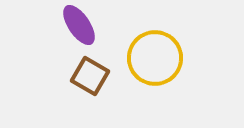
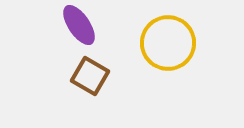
yellow circle: moved 13 px right, 15 px up
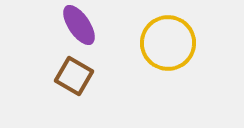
brown square: moved 16 px left
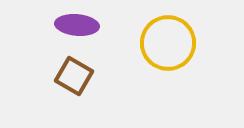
purple ellipse: moved 2 px left; rotated 51 degrees counterclockwise
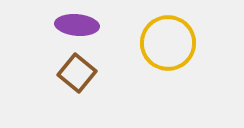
brown square: moved 3 px right, 3 px up; rotated 9 degrees clockwise
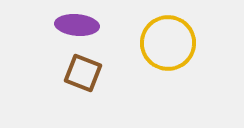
brown square: moved 6 px right; rotated 18 degrees counterclockwise
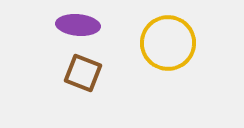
purple ellipse: moved 1 px right
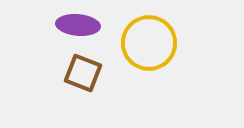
yellow circle: moved 19 px left
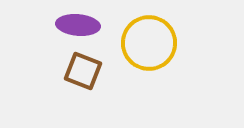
brown square: moved 2 px up
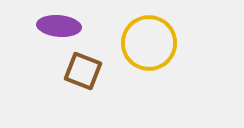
purple ellipse: moved 19 px left, 1 px down
